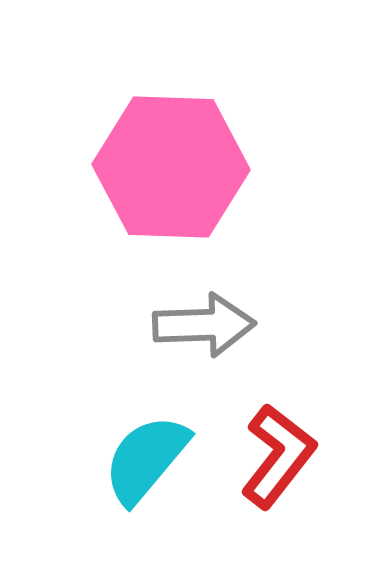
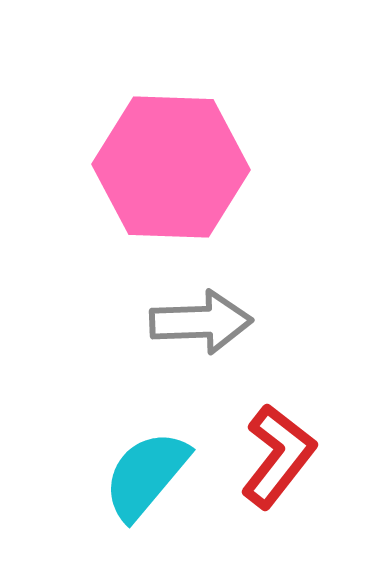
gray arrow: moved 3 px left, 3 px up
cyan semicircle: moved 16 px down
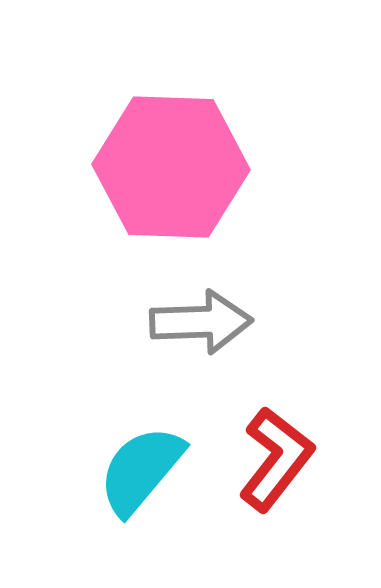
red L-shape: moved 2 px left, 3 px down
cyan semicircle: moved 5 px left, 5 px up
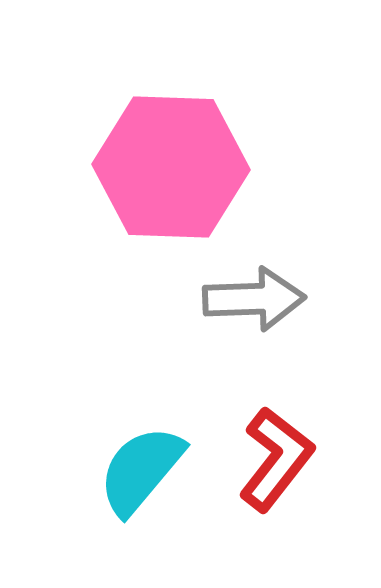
gray arrow: moved 53 px right, 23 px up
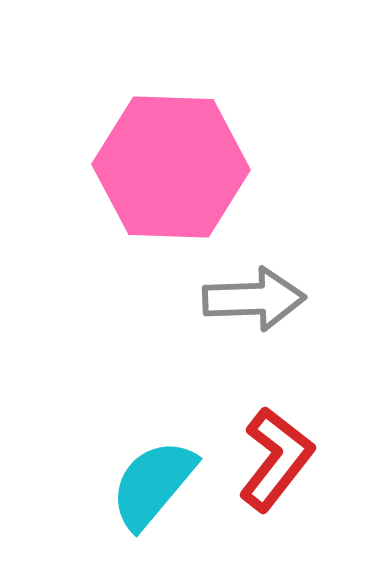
cyan semicircle: moved 12 px right, 14 px down
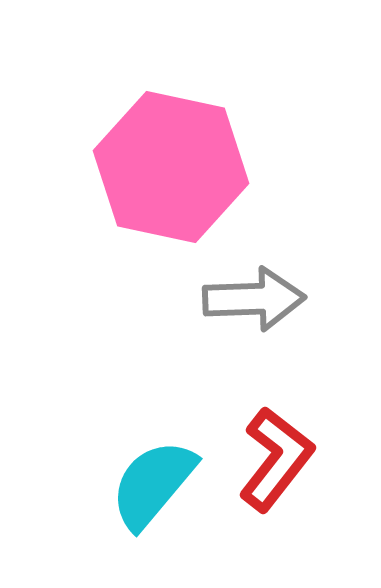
pink hexagon: rotated 10 degrees clockwise
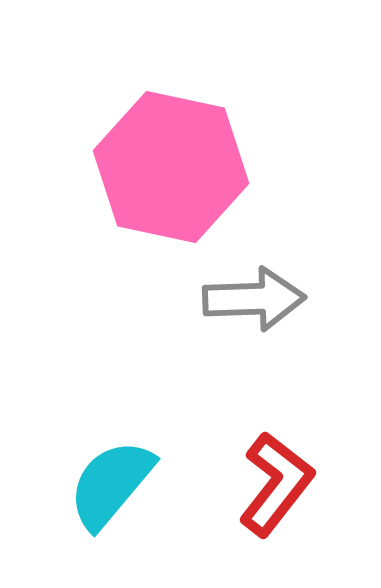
red L-shape: moved 25 px down
cyan semicircle: moved 42 px left
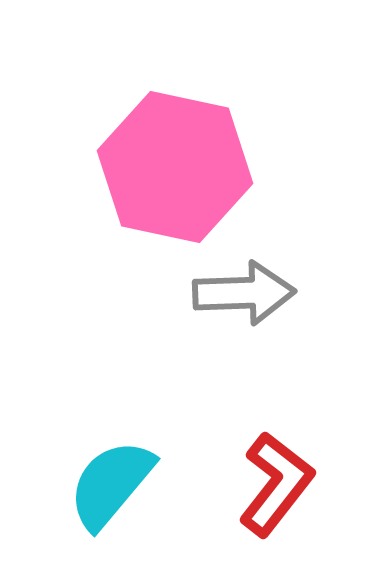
pink hexagon: moved 4 px right
gray arrow: moved 10 px left, 6 px up
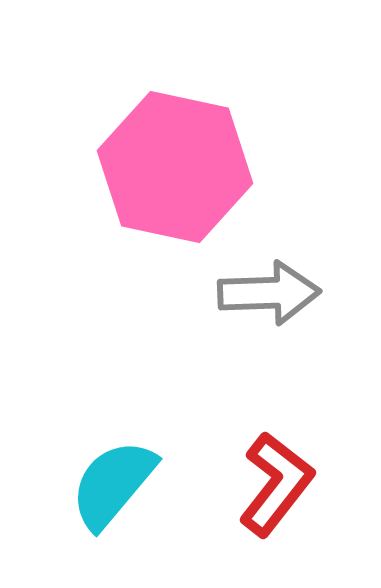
gray arrow: moved 25 px right
cyan semicircle: moved 2 px right
